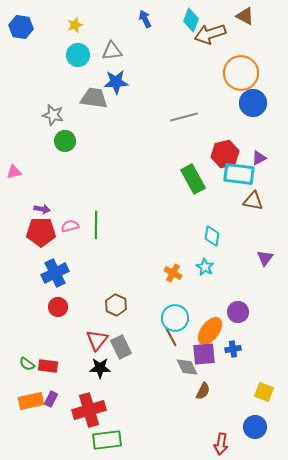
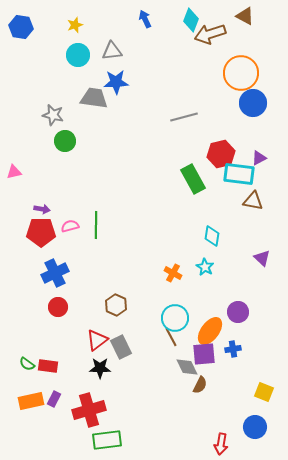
red hexagon at (225, 154): moved 4 px left
purple triangle at (265, 258): moved 3 px left; rotated 24 degrees counterclockwise
red triangle at (97, 340): rotated 15 degrees clockwise
brown semicircle at (203, 391): moved 3 px left, 6 px up
purple rectangle at (51, 399): moved 3 px right
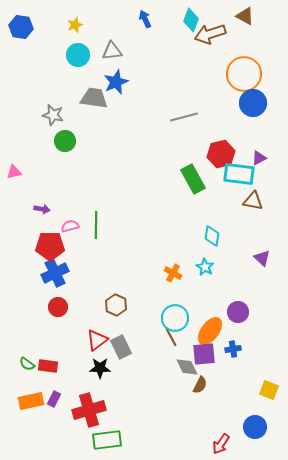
orange circle at (241, 73): moved 3 px right, 1 px down
blue star at (116, 82): rotated 20 degrees counterclockwise
red pentagon at (41, 232): moved 9 px right, 14 px down
yellow square at (264, 392): moved 5 px right, 2 px up
red arrow at (221, 444): rotated 25 degrees clockwise
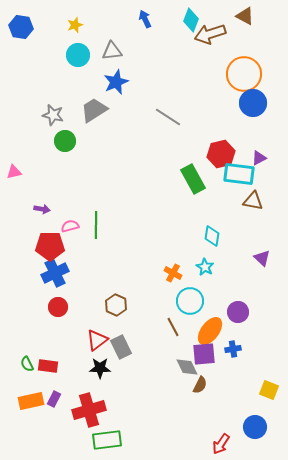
gray trapezoid at (94, 98): moved 12 px down; rotated 40 degrees counterclockwise
gray line at (184, 117): moved 16 px left; rotated 48 degrees clockwise
cyan circle at (175, 318): moved 15 px right, 17 px up
brown line at (171, 337): moved 2 px right, 10 px up
green semicircle at (27, 364): rotated 28 degrees clockwise
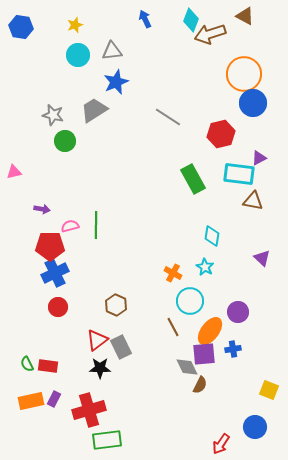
red hexagon at (221, 154): moved 20 px up
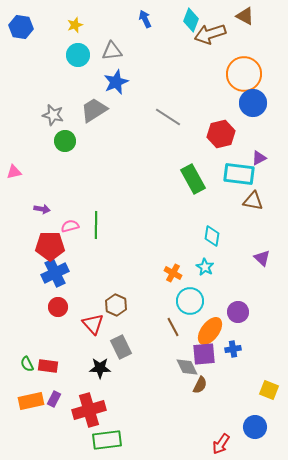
red triangle at (97, 340): moved 4 px left, 16 px up; rotated 35 degrees counterclockwise
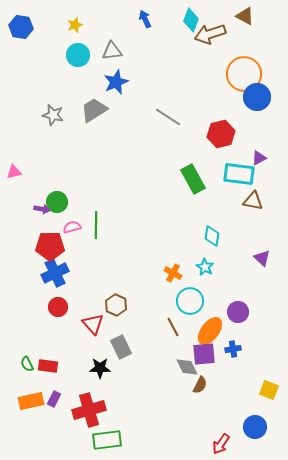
blue circle at (253, 103): moved 4 px right, 6 px up
green circle at (65, 141): moved 8 px left, 61 px down
pink semicircle at (70, 226): moved 2 px right, 1 px down
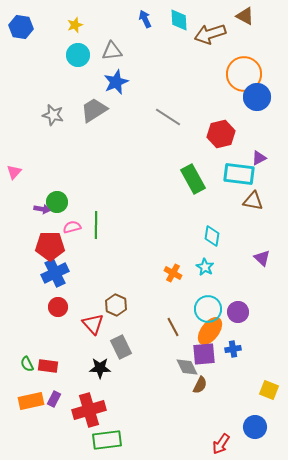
cyan diamond at (191, 20): moved 12 px left; rotated 25 degrees counterclockwise
pink triangle at (14, 172): rotated 35 degrees counterclockwise
cyan circle at (190, 301): moved 18 px right, 8 px down
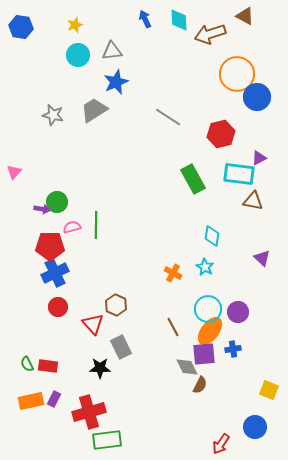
orange circle at (244, 74): moved 7 px left
red cross at (89, 410): moved 2 px down
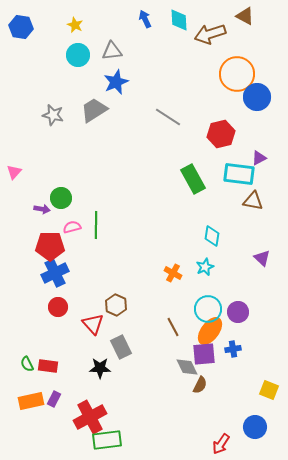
yellow star at (75, 25): rotated 28 degrees counterclockwise
green circle at (57, 202): moved 4 px right, 4 px up
cyan star at (205, 267): rotated 18 degrees clockwise
red cross at (89, 412): moved 1 px right, 5 px down; rotated 12 degrees counterclockwise
